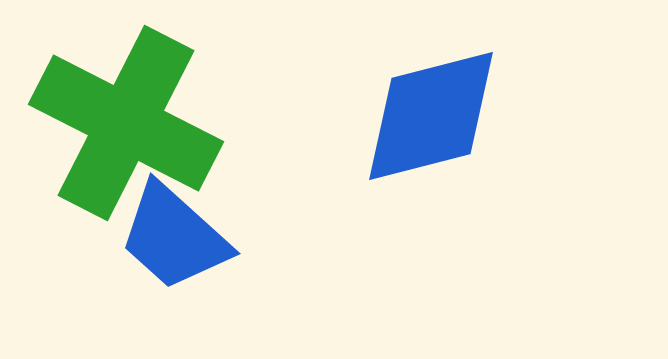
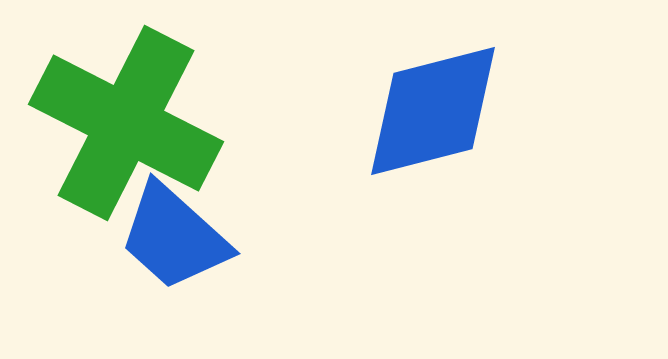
blue diamond: moved 2 px right, 5 px up
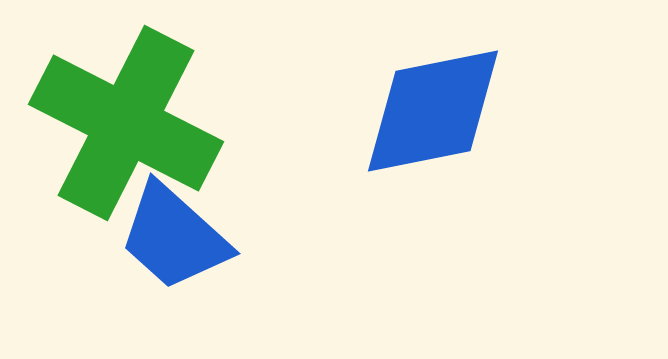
blue diamond: rotated 3 degrees clockwise
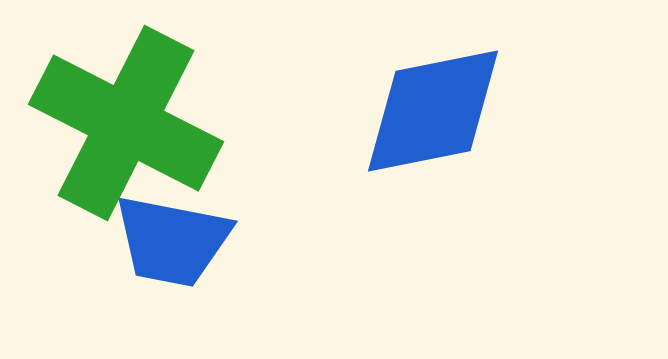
blue trapezoid: moved 2 px left, 4 px down; rotated 31 degrees counterclockwise
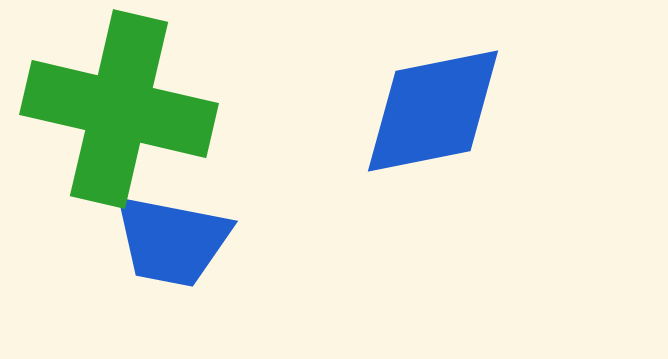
green cross: moved 7 px left, 14 px up; rotated 14 degrees counterclockwise
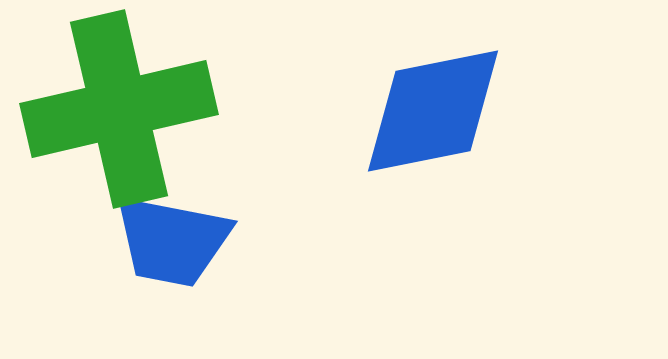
green cross: rotated 26 degrees counterclockwise
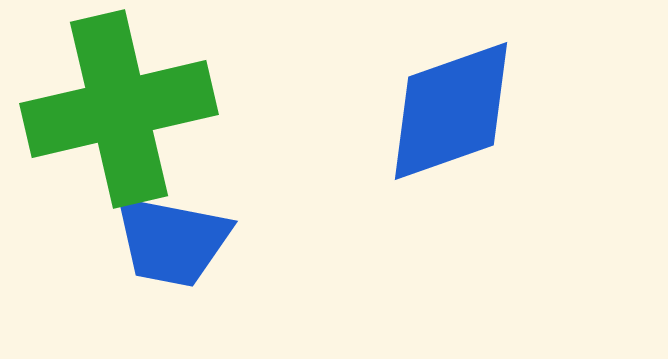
blue diamond: moved 18 px right; rotated 8 degrees counterclockwise
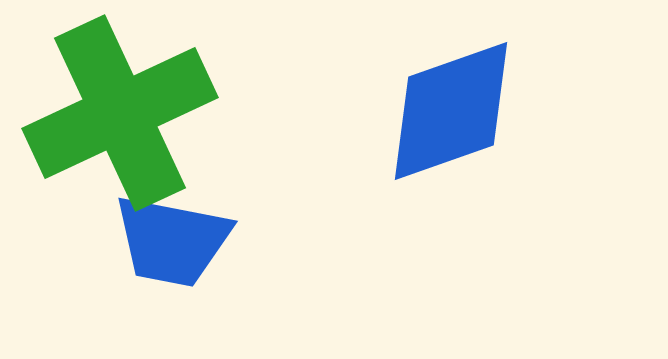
green cross: moved 1 px right, 4 px down; rotated 12 degrees counterclockwise
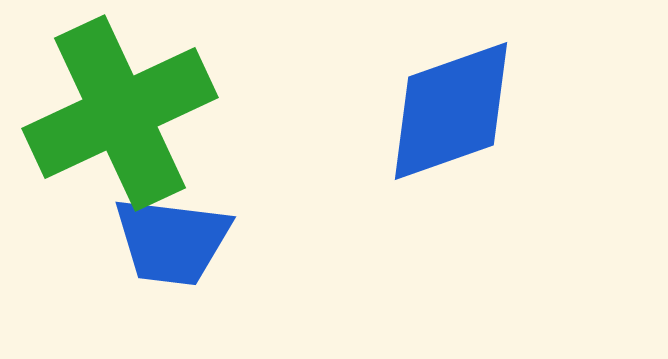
blue trapezoid: rotated 4 degrees counterclockwise
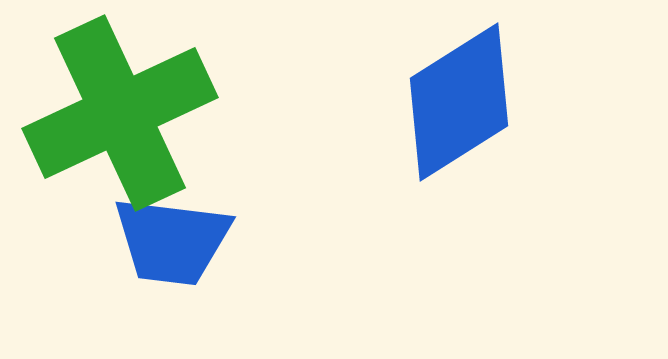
blue diamond: moved 8 px right, 9 px up; rotated 13 degrees counterclockwise
